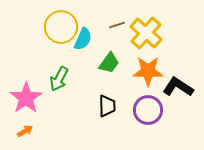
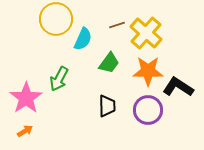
yellow circle: moved 5 px left, 8 px up
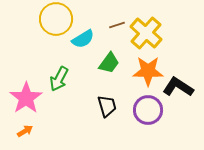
cyan semicircle: rotated 35 degrees clockwise
black trapezoid: rotated 15 degrees counterclockwise
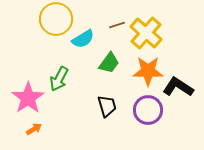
pink star: moved 2 px right
orange arrow: moved 9 px right, 2 px up
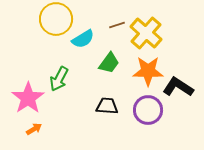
black trapezoid: rotated 70 degrees counterclockwise
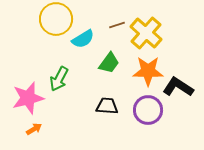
pink star: rotated 20 degrees clockwise
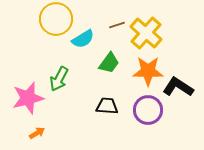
orange arrow: moved 3 px right, 4 px down
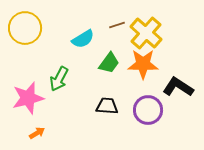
yellow circle: moved 31 px left, 9 px down
orange star: moved 5 px left, 7 px up
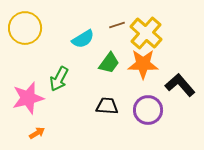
black L-shape: moved 2 px right, 2 px up; rotated 16 degrees clockwise
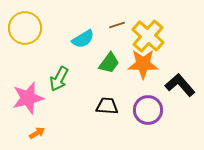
yellow cross: moved 2 px right, 3 px down
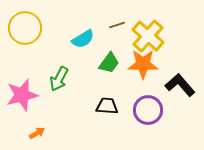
pink star: moved 6 px left, 3 px up
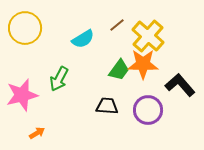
brown line: rotated 21 degrees counterclockwise
green trapezoid: moved 10 px right, 7 px down
